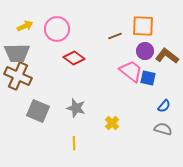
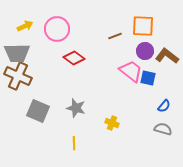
yellow cross: rotated 24 degrees counterclockwise
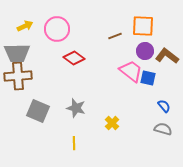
brown cross: rotated 28 degrees counterclockwise
blue semicircle: rotated 80 degrees counterclockwise
yellow cross: rotated 24 degrees clockwise
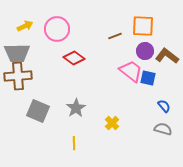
gray star: rotated 24 degrees clockwise
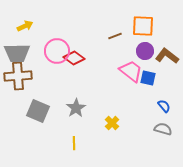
pink circle: moved 22 px down
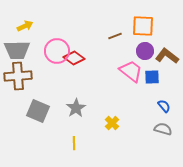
gray trapezoid: moved 3 px up
blue square: moved 4 px right, 1 px up; rotated 14 degrees counterclockwise
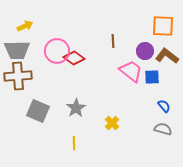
orange square: moved 20 px right
brown line: moved 2 px left, 5 px down; rotated 72 degrees counterclockwise
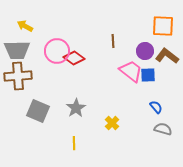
yellow arrow: rotated 126 degrees counterclockwise
blue square: moved 4 px left, 2 px up
blue semicircle: moved 8 px left, 1 px down
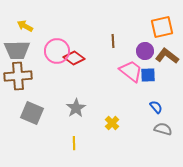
orange square: moved 1 px left, 1 px down; rotated 15 degrees counterclockwise
gray square: moved 6 px left, 2 px down
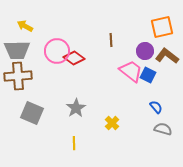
brown line: moved 2 px left, 1 px up
blue square: rotated 28 degrees clockwise
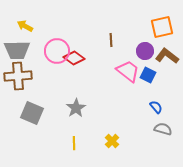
pink trapezoid: moved 3 px left
yellow cross: moved 18 px down
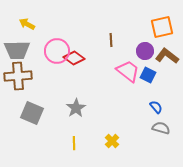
yellow arrow: moved 2 px right, 2 px up
gray semicircle: moved 2 px left, 1 px up
